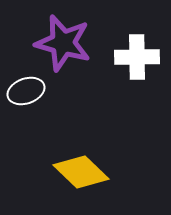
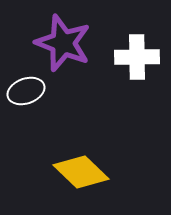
purple star: rotated 6 degrees clockwise
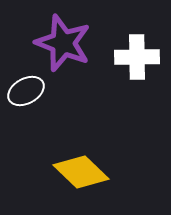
white ellipse: rotated 9 degrees counterclockwise
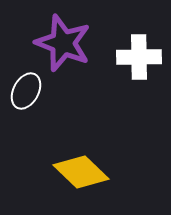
white cross: moved 2 px right
white ellipse: rotated 33 degrees counterclockwise
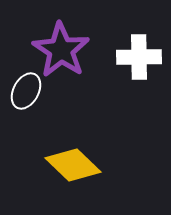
purple star: moved 2 px left, 7 px down; rotated 12 degrees clockwise
yellow diamond: moved 8 px left, 7 px up
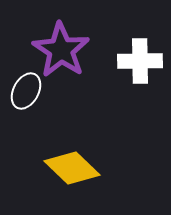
white cross: moved 1 px right, 4 px down
yellow diamond: moved 1 px left, 3 px down
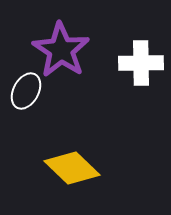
white cross: moved 1 px right, 2 px down
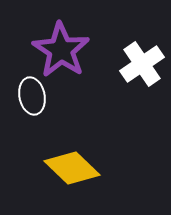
white cross: moved 1 px right, 1 px down; rotated 33 degrees counterclockwise
white ellipse: moved 6 px right, 5 px down; rotated 39 degrees counterclockwise
